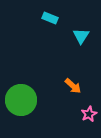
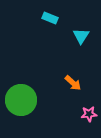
orange arrow: moved 3 px up
pink star: rotated 21 degrees clockwise
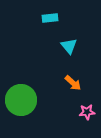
cyan rectangle: rotated 28 degrees counterclockwise
cyan triangle: moved 12 px left, 10 px down; rotated 12 degrees counterclockwise
pink star: moved 2 px left, 2 px up
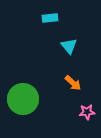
green circle: moved 2 px right, 1 px up
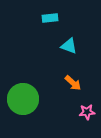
cyan triangle: rotated 30 degrees counterclockwise
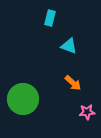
cyan rectangle: rotated 70 degrees counterclockwise
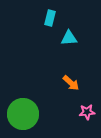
cyan triangle: moved 8 px up; rotated 24 degrees counterclockwise
orange arrow: moved 2 px left
green circle: moved 15 px down
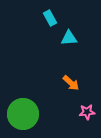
cyan rectangle: rotated 42 degrees counterclockwise
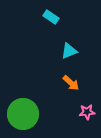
cyan rectangle: moved 1 px right, 1 px up; rotated 28 degrees counterclockwise
cyan triangle: moved 13 px down; rotated 18 degrees counterclockwise
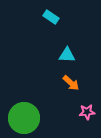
cyan triangle: moved 2 px left, 4 px down; rotated 24 degrees clockwise
green circle: moved 1 px right, 4 px down
